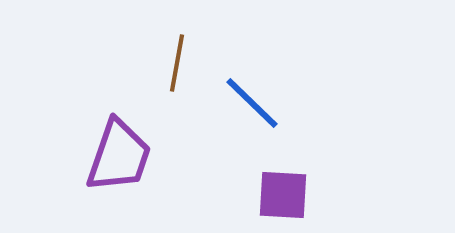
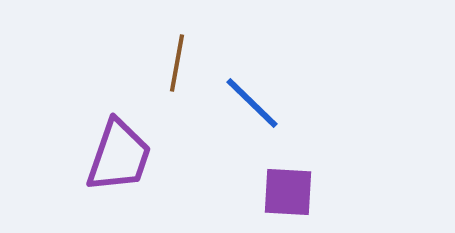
purple square: moved 5 px right, 3 px up
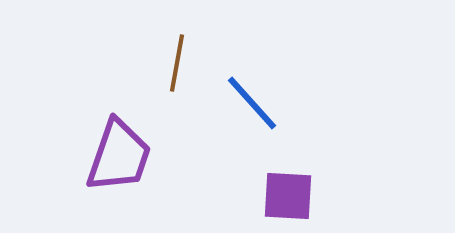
blue line: rotated 4 degrees clockwise
purple square: moved 4 px down
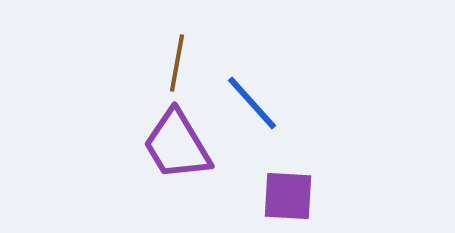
purple trapezoid: moved 58 px right, 11 px up; rotated 130 degrees clockwise
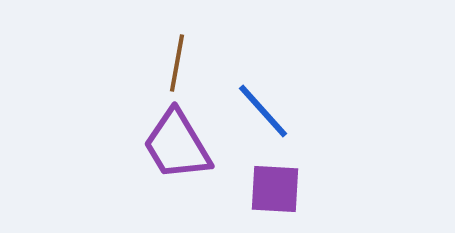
blue line: moved 11 px right, 8 px down
purple square: moved 13 px left, 7 px up
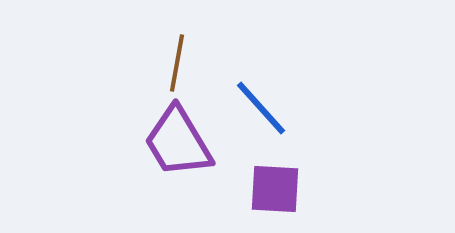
blue line: moved 2 px left, 3 px up
purple trapezoid: moved 1 px right, 3 px up
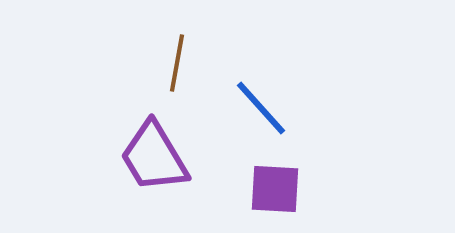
purple trapezoid: moved 24 px left, 15 px down
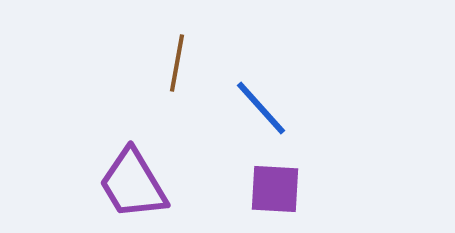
purple trapezoid: moved 21 px left, 27 px down
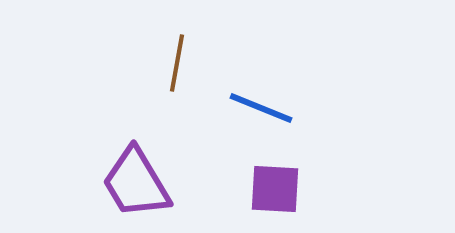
blue line: rotated 26 degrees counterclockwise
purple trapezoid: moved 3 px right, 1 px up
